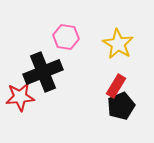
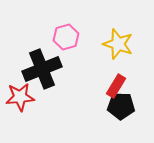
pink hexagon: rotated 25 degrees counterclockwise
yellow star: rotated 12 degrees counterclockwise
black cross: moved 1 px left, 3 px up
black pentagon: rotated 24 degrees clockwise
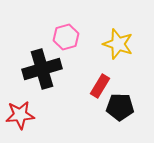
black cross: rotated 6 degrees clockwise
red rectangle: moved 16 px left
red star: moved 18 px down
black pentagon: moved 1 px left, 1 px down
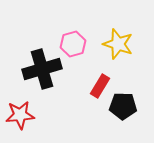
pink hexagon: moved 7 px right, 7 px down
black pentagon: moved 3 px right, 1 px up
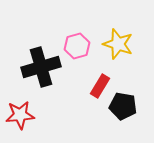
pink hexagon: moved 4 px right, 2 px down
black cross: moved 1 px left, 2 px up
black pentagon: rotated 8 degrees clockwise
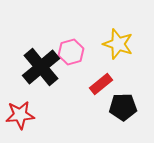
pink hexagon: moved 6 px left, 6 px down
black cross: rotated 24 degrees counterclockwise
red rectangle: moved 1 px right, 2 px up; rotated 20 degrees clockwise
black pentagon: moved 1 px down; rotated 12 degrees counterclockwise
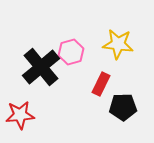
yellow star: rotated 12 degrees counterclockwise
red rectangle: rotated 25 degrees counterclockwise
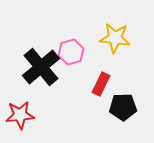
yellow star: moved 3 px left, 6 px up
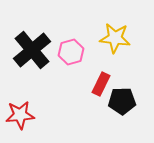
black cross: moved 9 px left, 17 px up
black pentagon: moved 1 px left, 6 px up
